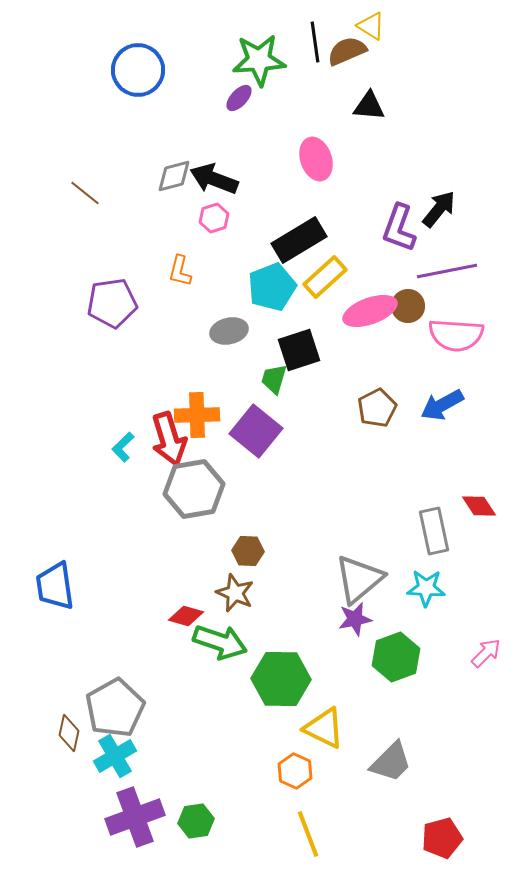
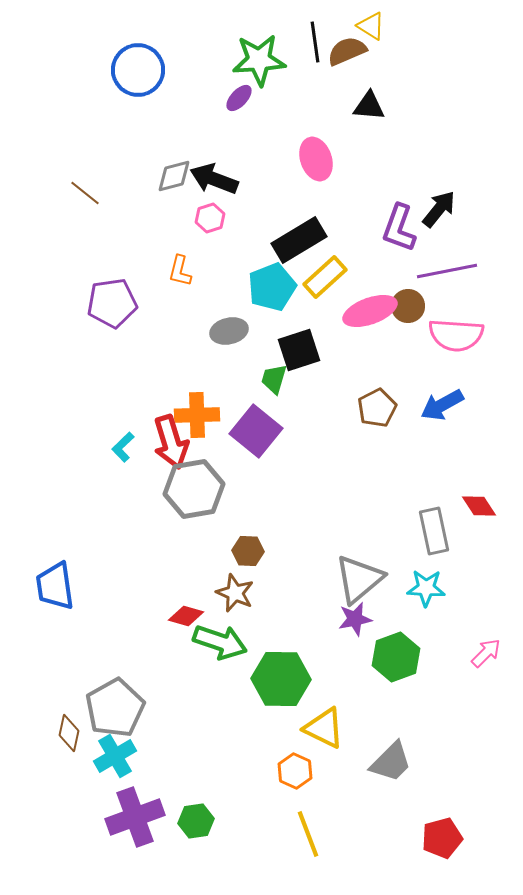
pink hexagon at (214, 218): moved 4 px left
red arrow at (169, 439): moved 2 px right, 3 px down
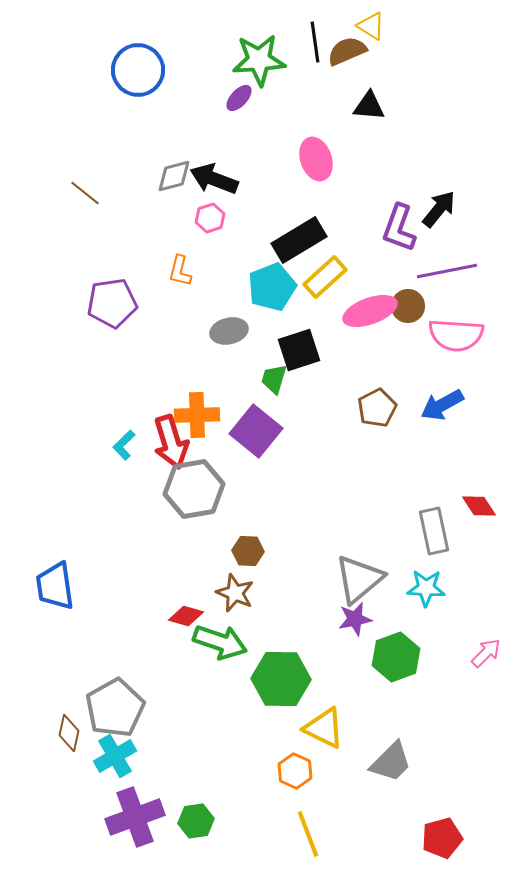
cyan L-shape at (123, 447): moved 1 px right, 2 px up
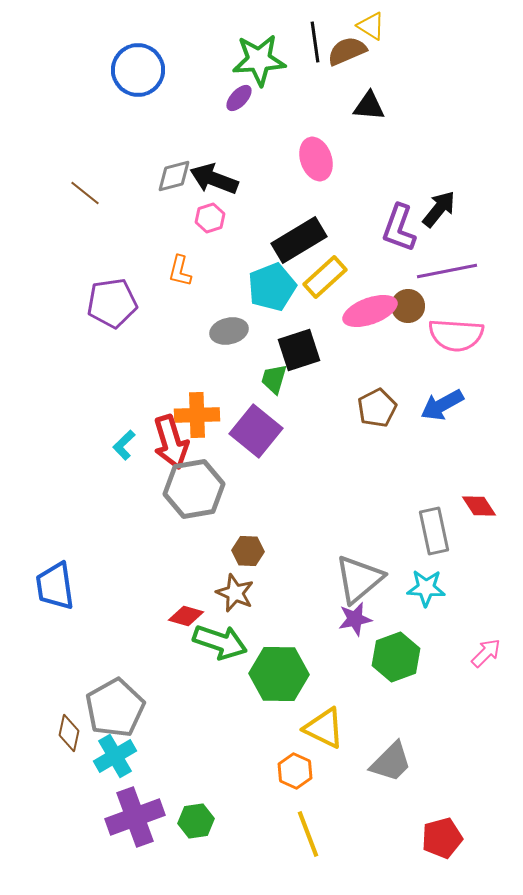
green hexagon at (281, 679): moved 2 px left, 5 px up
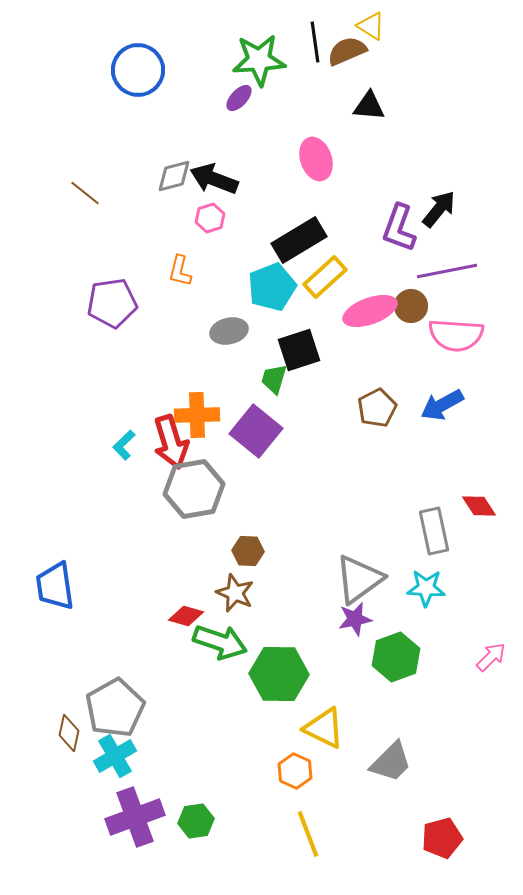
brown circle at (408, 306): moved 3 px right
gray triangle at (359, 579): rotated 4 degrees clockwise
pink arrow at (486, 653): moved 5 px right, 4 px down
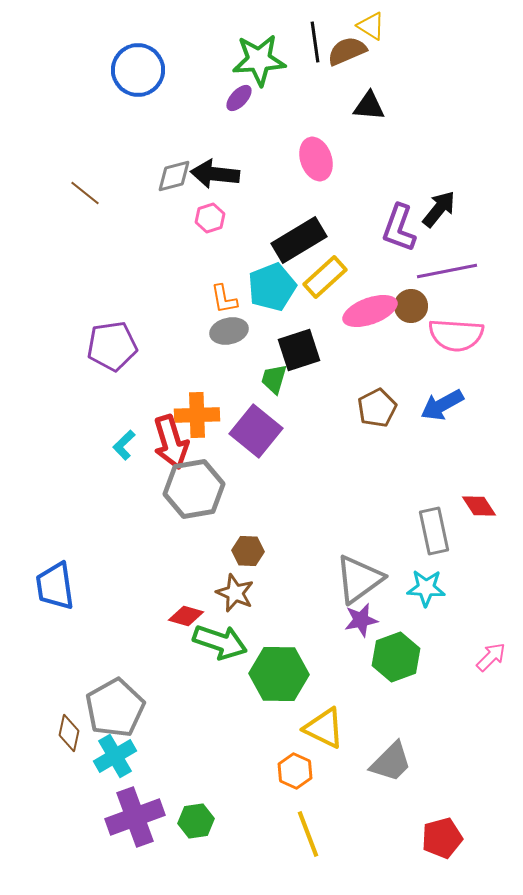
black arrow at (214, 179): moved 1 px right, 5 px up; rotated 15 degrees counterclockwise
orange L-shape at (180, 271): moved 44 px right, 28 px down; rotated 24 degrees counterclockwise
purple pentagon at (112, 303): moved 43 px down
purple star at (355, 619): moved 6 px right, 1 px down
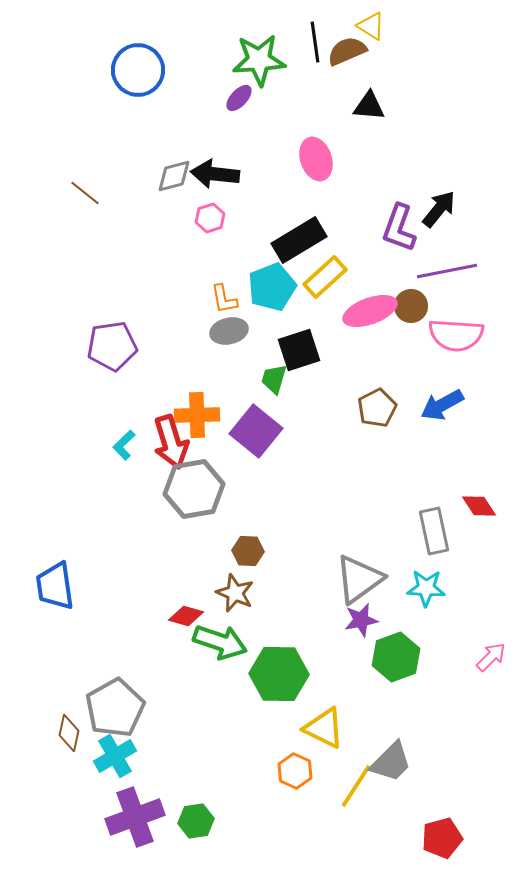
yellow line at (308, 834): moved 48 px right, 48 px up; rotated 54 degrees clockwise
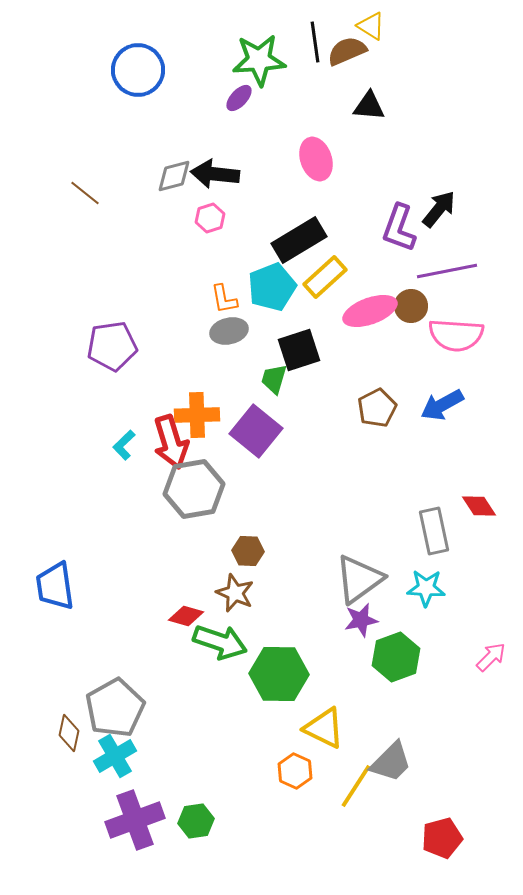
purple cross at (135, 817): moved 3 px down
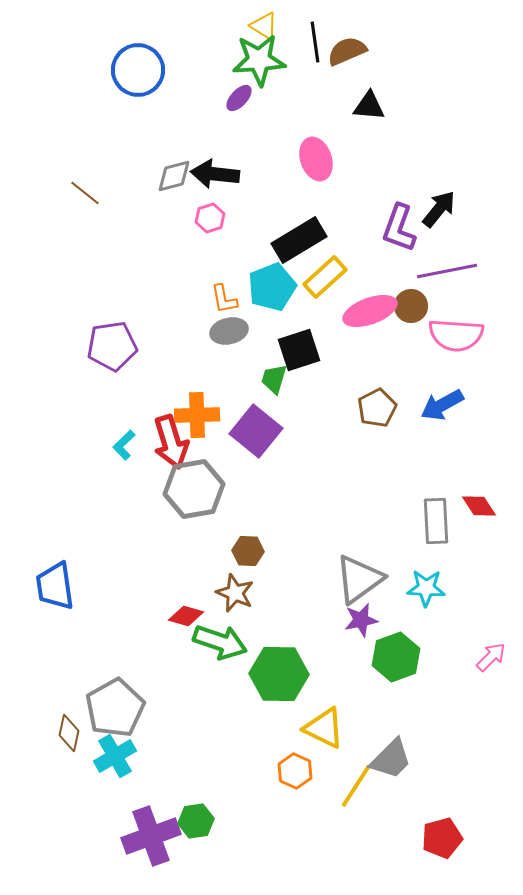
yellow triangle at (371, 26): moved 107 px left
gray rectangle at (434, 531): moved 2 px right, 10 px up; rotated 9 degrees clockwise
gray trapezoid at (391, 762): moved 3 px up
purple cross at (135, 820): moved 16 px right, 16 px down
